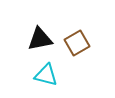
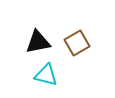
black triangle: moved 2 px left, 3 px down
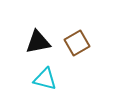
cyan triangle: moved 1 px left, 4 px down
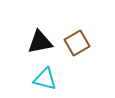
black triangle: moved 2 px right
